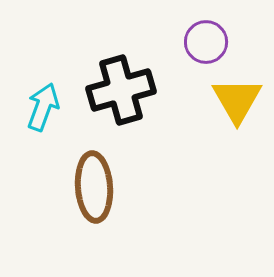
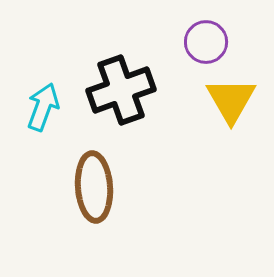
black cross: rotated 4 degrees counterclockwise
yellow triangle: moved 6 px left
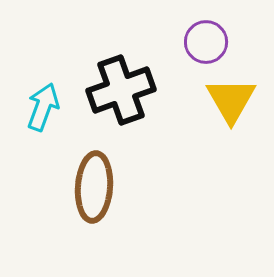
brown ellipse: rotated 8 degrees clockwise
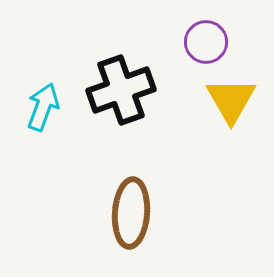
brown ellipse: moved 37 px right, 26 px down
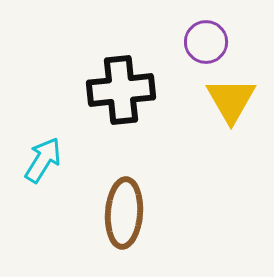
black cross: rotated 14 degrees clockwise
cyan arrow: moved 53 px down; rotated 12 degrees clockwise
brown ellipse: moved 7 px left
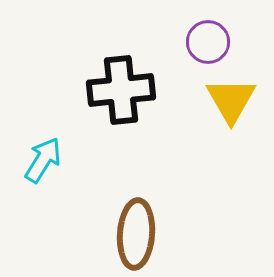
purple circle: moved 2 px right
brown ellipse: moved 12 px right, 21 px down
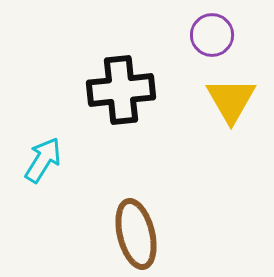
purple circle: moved 4 px right, 7 px up
brown ellipse: rotated 18 degrees counterclockwise
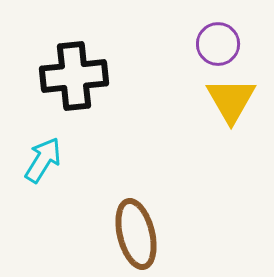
purple circle: moved 6 px right, 9 px down
black cross: moved 47 px left, 14 px up
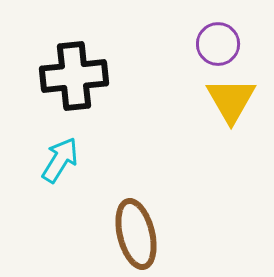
cyan arrow: moved 17 px right
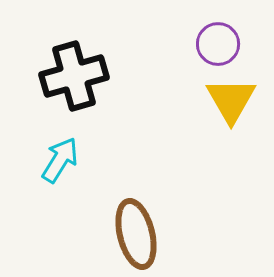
black cross: rotated 10 degrees counterclockwise
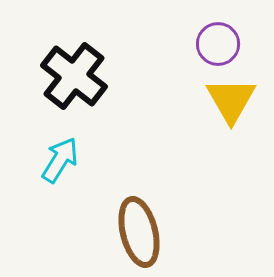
black cross: rotated 36 degrees counterclockwise
brown ellipse: moved 3 px right, 2 px up
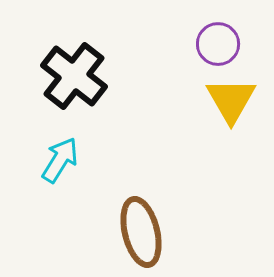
brown ellipse: moved 2 px right
